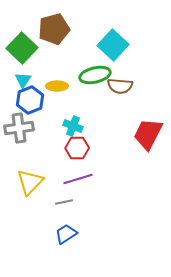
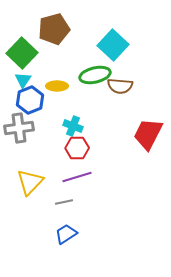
green square: moved 5 px down
purple line: moved 1 px left, 2 px up
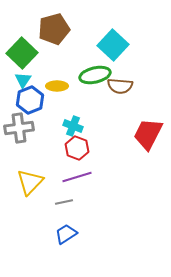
red hexagon: rotated 20 degrees clockwise
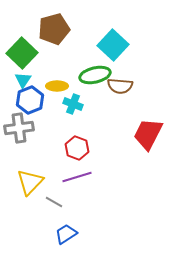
cyan cross: moved 22 px up
gray line: moved 10 px left; rotated 42 degrees clockwise
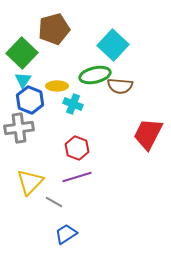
blue hexagon: rotated 16 degrees counterclockwise
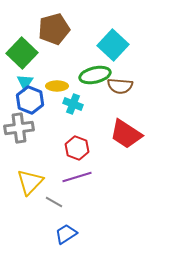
cyan triangle: moved 2 px right, 2 px down
red trapezoid: moved 22 px left; rotated 84 degrees counterclockwise
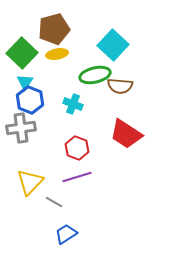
yellow ellipse: moved 32 px up; rotated 10 degrees counterclockwise
gray cross: moved 2 px right
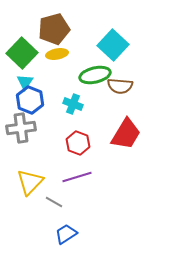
red trapezoid: rotated 92 degrees counterclockwise
red hexagon: moved 1 px right, 5 px up
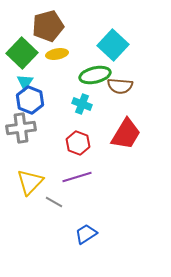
brown pentagon: moved 6 px left, 3 px up
cyan cross: moved 9 px right
blue trapezoid: moved 20 px right
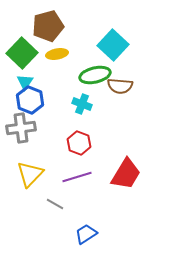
red trapezoid: moved 40 px down
red hexagon: moved 1 px right
yellow triangle: moved 8 px up
gray line: moved 1 px right, 2 px down
